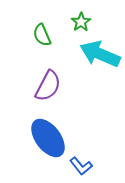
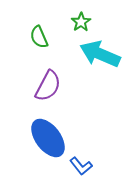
green semicircle: moved 3 px left, 2 px down
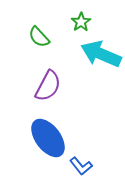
green semicircle: rotated 20 degrees counterclockwise
cyan arrow: moved 1 px right
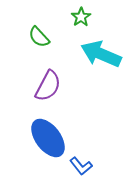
green star: moved 5 px up
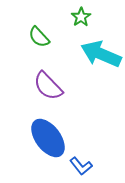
purple semicircle: rotated 108 degrees clockwise
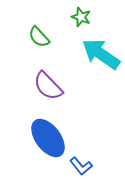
green star: rotated 18 degrees counterclockwise
cyan arrow: rotated 12 degrees clockwise
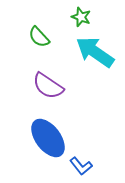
cyan arrow: moved 6 px left, 2 px up
purple semicircle: rotated 12 degrees counterclockwise
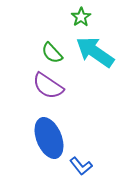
green star: rotated 18 degrees clockwise
green semicircle: moved 13 px right, 16 px down
blue ellipse: moved 1 px right; rotated 15 degrees clockwise
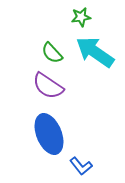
green star: rotated 24 degrees clockwise
blue ellipse: moved 4 px up
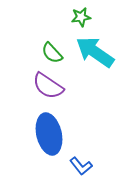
blue ellipse: rotated 9 degrees clockwise
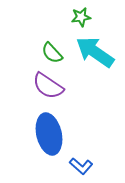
blue L-shape: rotated 10 degrees counterclockwise
